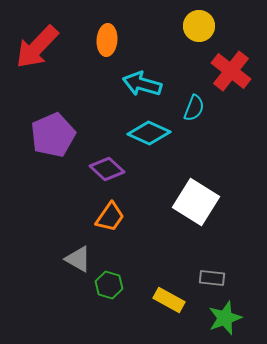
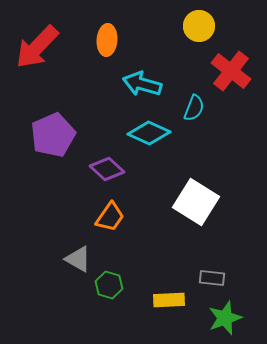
yellow rectangle: rotated 32 degrees counterclockwise
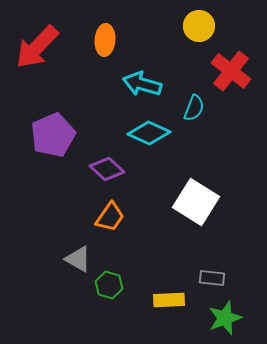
orange ellipse: moved 2 px left
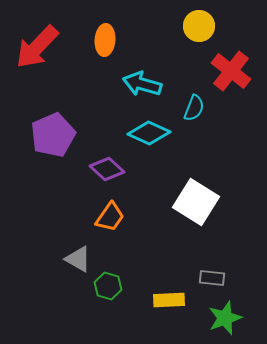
green hexagon: moved 1 px left, 1 px down
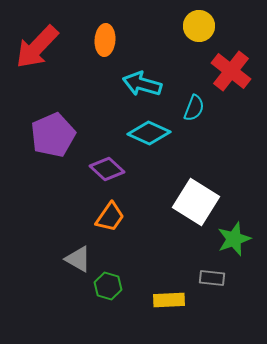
green star: moved 9 px right, 79 px up
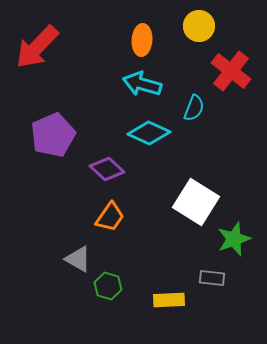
orange ellipse: moved 37 px right
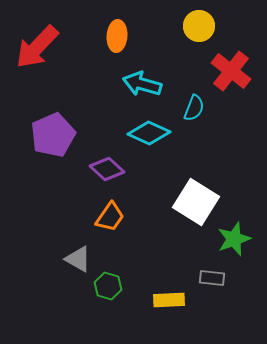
orange ellipse: moved 25 px left, 4 px up
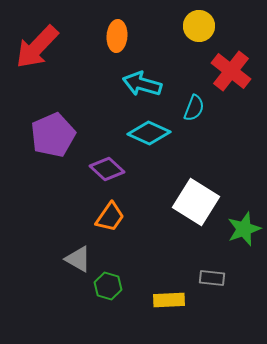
green star: moved 10 px right, 10 px up
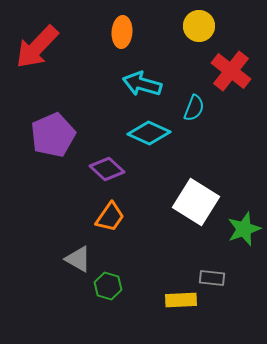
orange ellipse: moved 5 px right, 4 px up
yellow rectangle: moved 12 px right
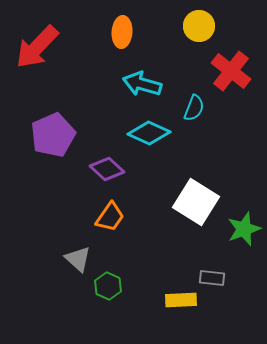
gray triangle: rotated 12 degrees clockwise
green hexagon: rotated 8 degrees clockwise
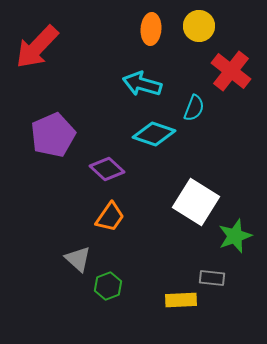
orange ellipse: moved 29 px right, 3 px up
cyan diamond: moved 5 px right, 1 px down; rotated 6 degrees counterclockwise
green star: moved 9 px left, 7 px down
green hexagon: rotated 16 degrees clockwise
